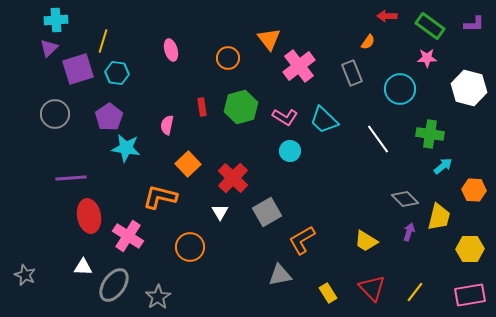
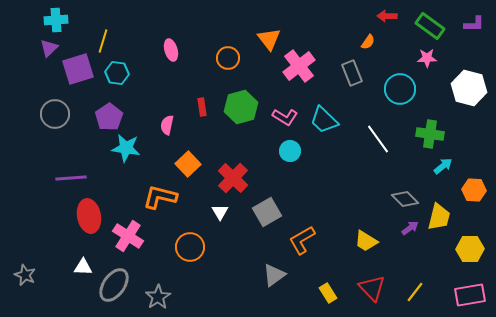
purple arrow at (409, 232): moved 1 px right, 4 px up; rotated 36 degrees clockwise
gray triangle at (280, 275): moved 6 px left; rotated 25 degrees counterclockwise
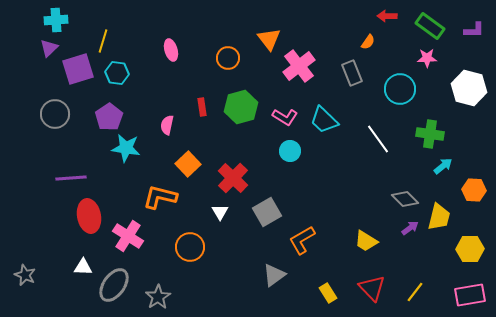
purple L-shape at (474, 24): moved 6 px down
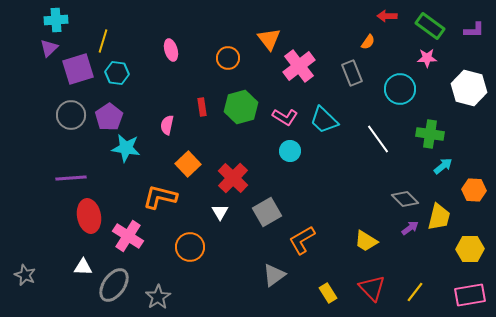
gray circle at (55, 114): moved 16 px right, 1 px down
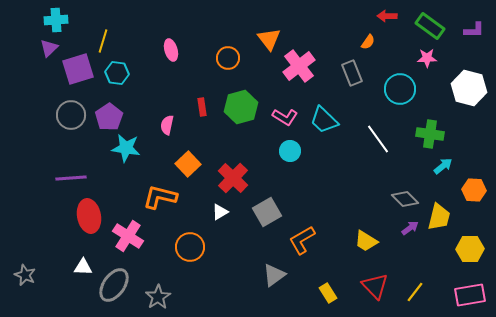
white triangle at (220, 212): rotated 30 degrees clockwise
red triangle at (372, 288): moved 3 px right, 2 px up
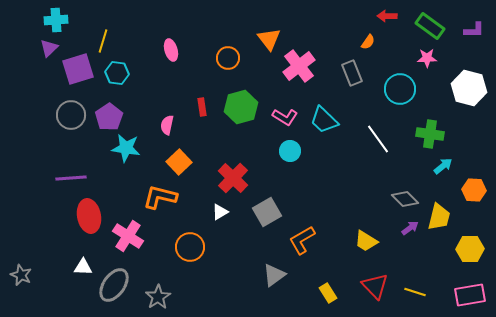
orange square at (188, 164): moved 9 px left, 2 px up
gray star at (25, 275): moved 4 px left
yellow line at (415, 292): rotated 70 degrees clockwise
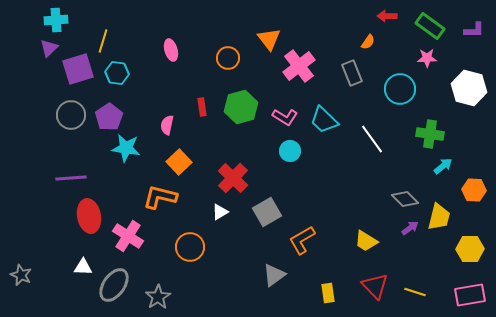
white line at (378, 139): moved 6 px left
yellow rectangle at (328, 293): rotated 24 degrees clockwise
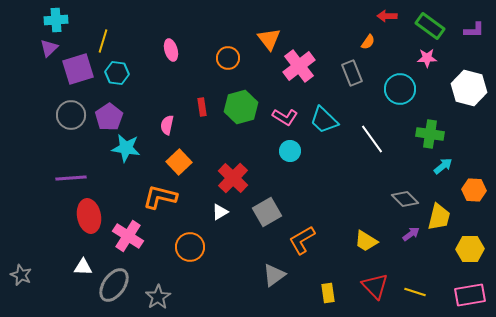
purple arrow at (410, 228): moved 1 px right, 6 px down
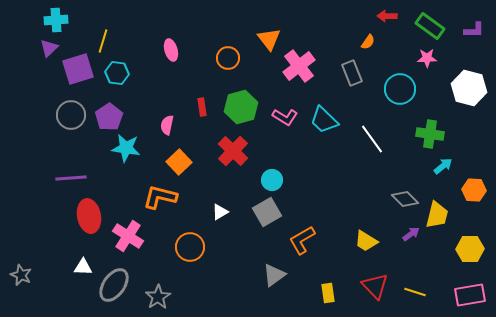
cyan circle at (290, 151): moved 18 px left, 29 px down
red cross at (233, 178): moved 27 px up
yellow trapezoid at (439, 217): moved 2 px left, 2 px up
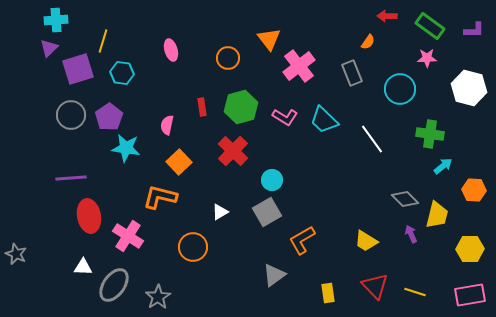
cyan hexagon at (117, 73): moved 5 px right
purple arrow at (411, 234): rotated 78 degrees counterclockwise
orange circle at (190, 247): moved 3 px right
gray star at (21, 275): moved 5 px left, 21 px up
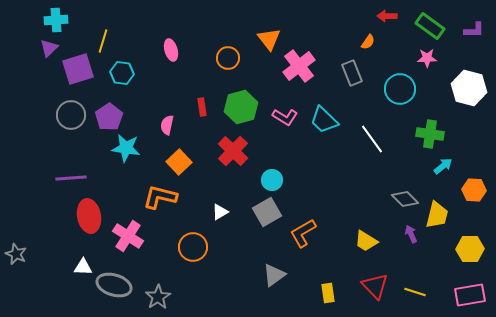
orange L-shape at (302, 240): moved 1 px right, 7 px up
gray ellipse at (114, 285): rotated 72 degrees clockwise
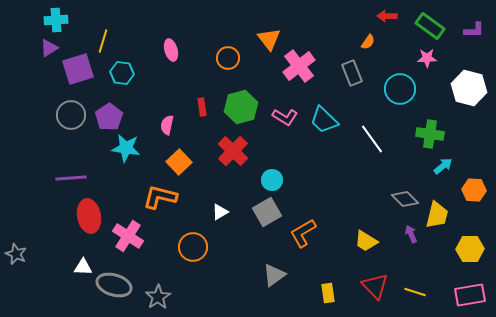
purple triangle at (49, 48): rotated 12 degrees clockwise
